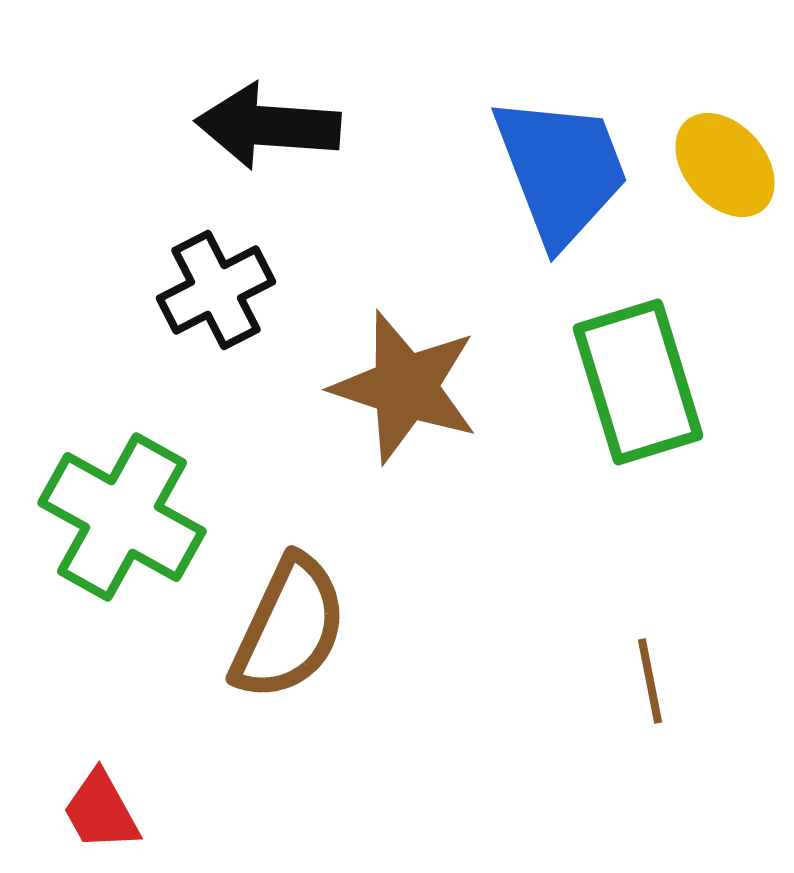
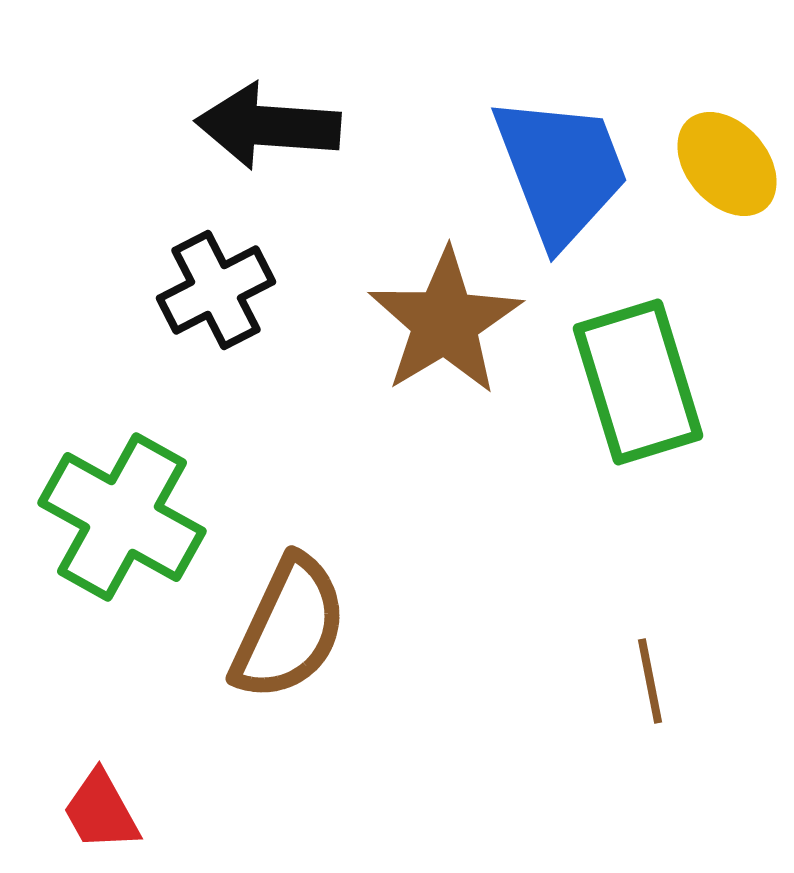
yellow ellipse: moved 2 px right, 1 px up
brown star: moved 40 px right, 65 px up; rotated 23 degrees clockwise
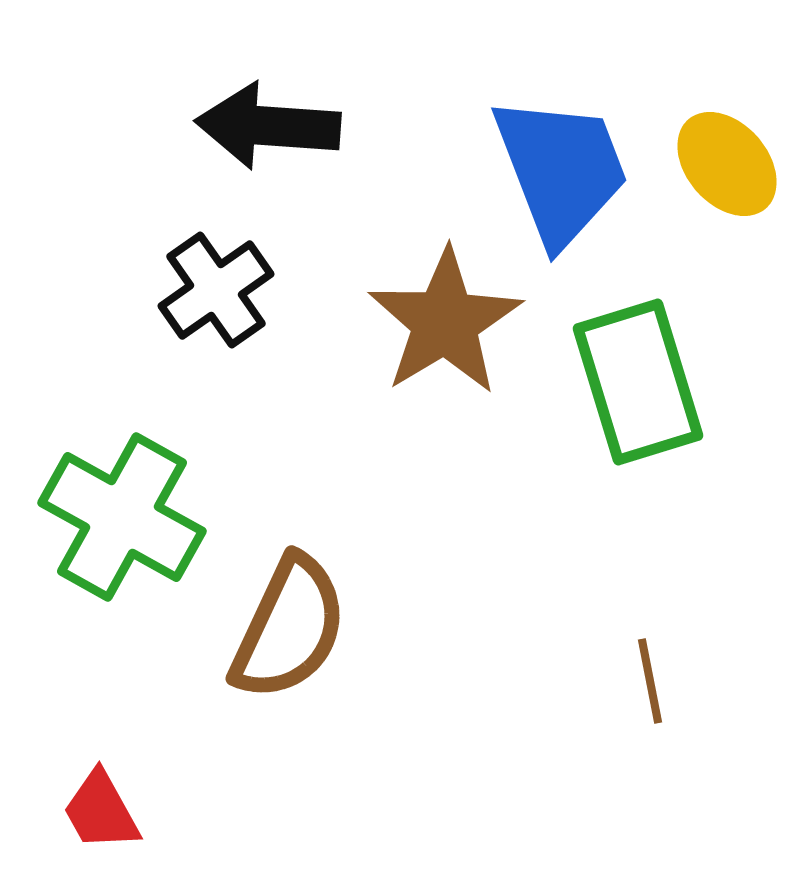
black cross: rotated 8 degrees counterclockwise
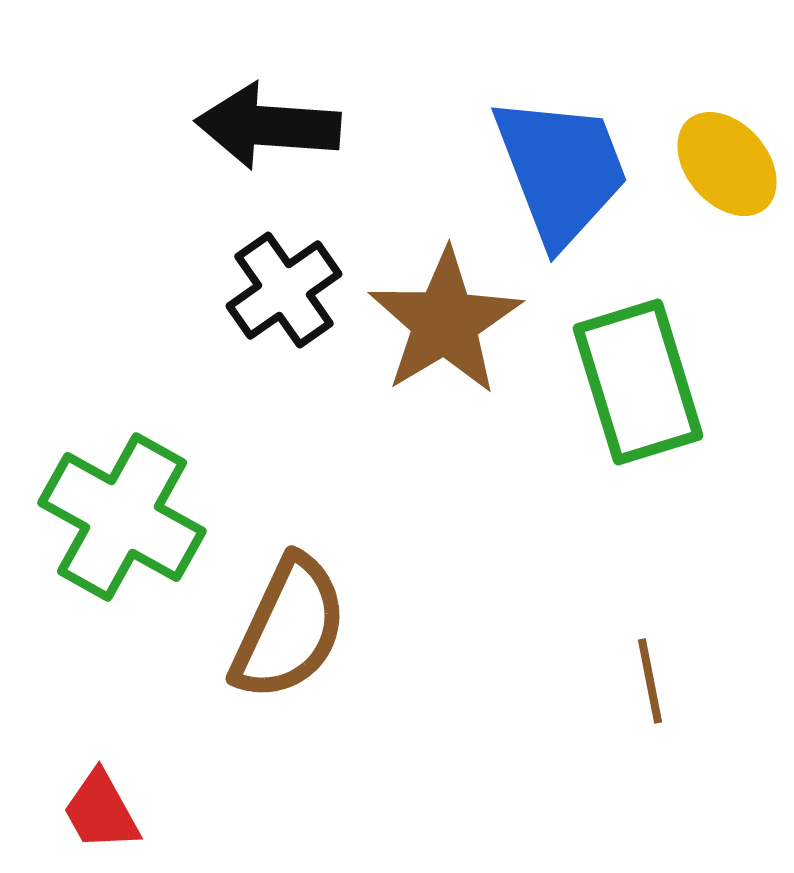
black cross: moved 68 px right
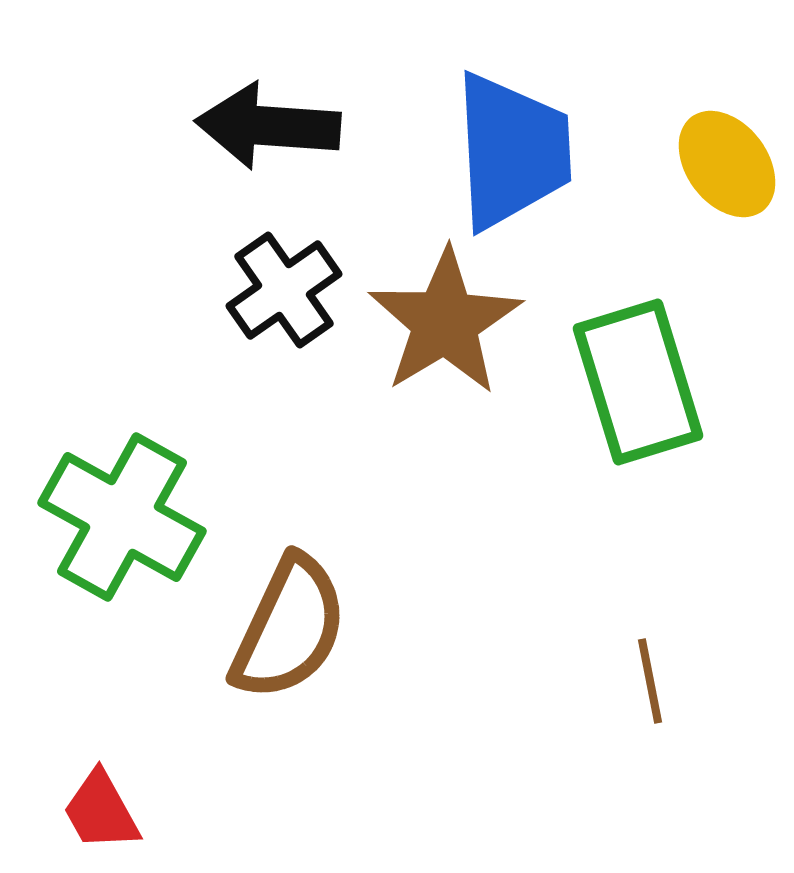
yellow ellipse: rotated 4 degrees clockwise
blue trapezoid: moved 49 px left, 19 px up; rotated 18 degrees clockwise
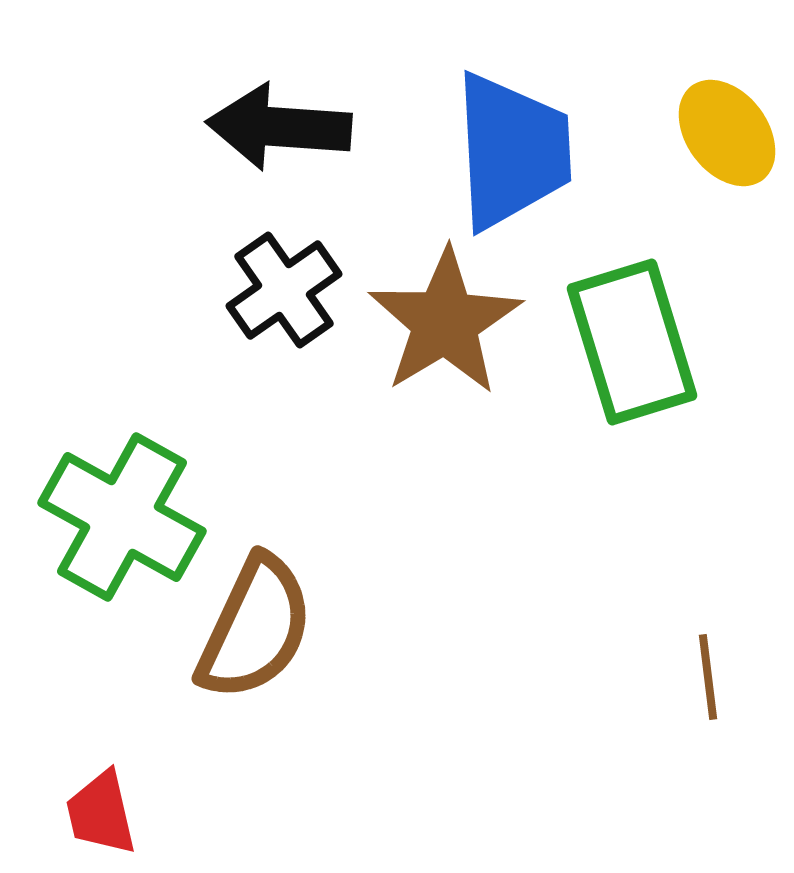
black arrow: moved 11 px right, 1 px down
yellow ellipse: moved 31 px up
green rectangle: moved 6 px left, 40 px up
brown semicircle: moved 34 px left
brown line: moved 58 px right, 4 px up; rotated 4 degrees clockwise
red trapezoid: moved 2 px down; rotated 16 degrees clockwise
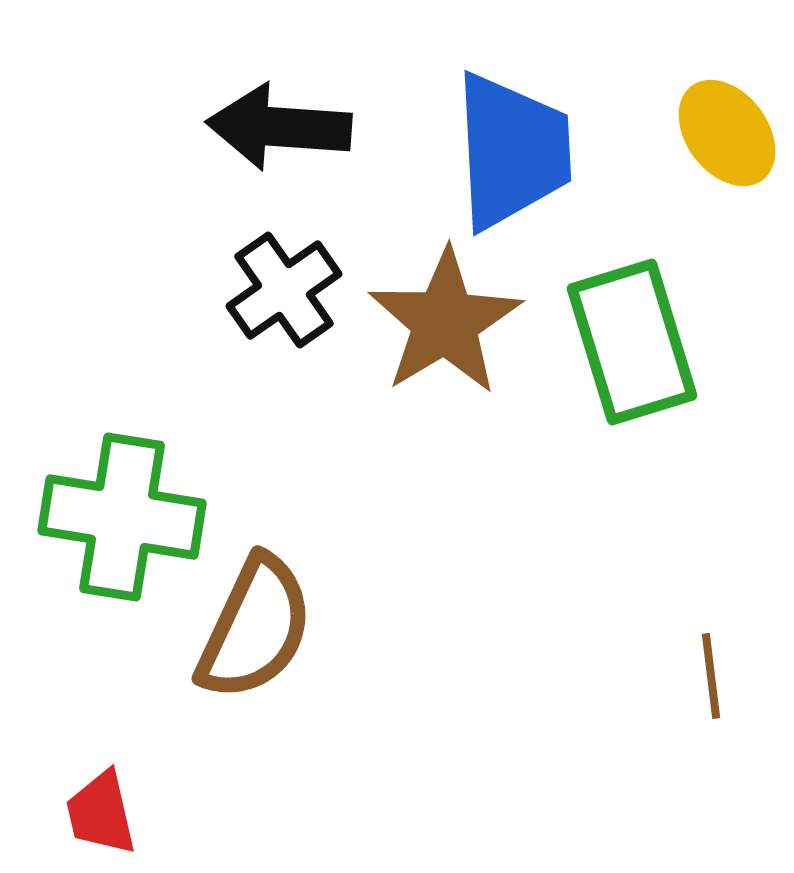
green cross: rotated 20 degrees counterclockwise
brown line: moved 3 px right, 1 px up
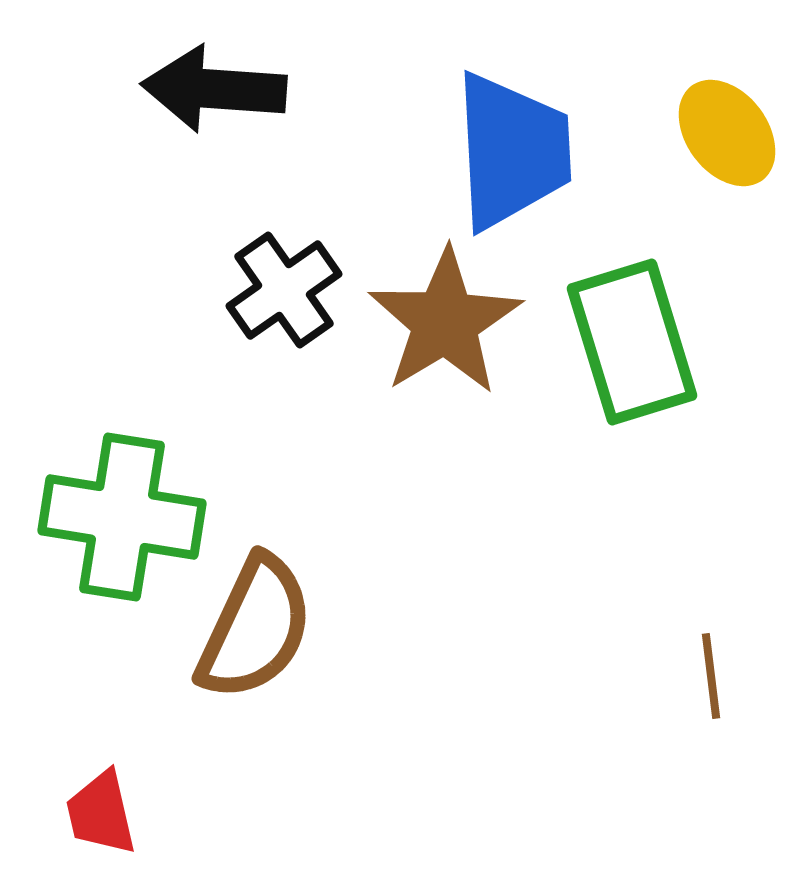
black arrow: moved 65 px left, 38 px up
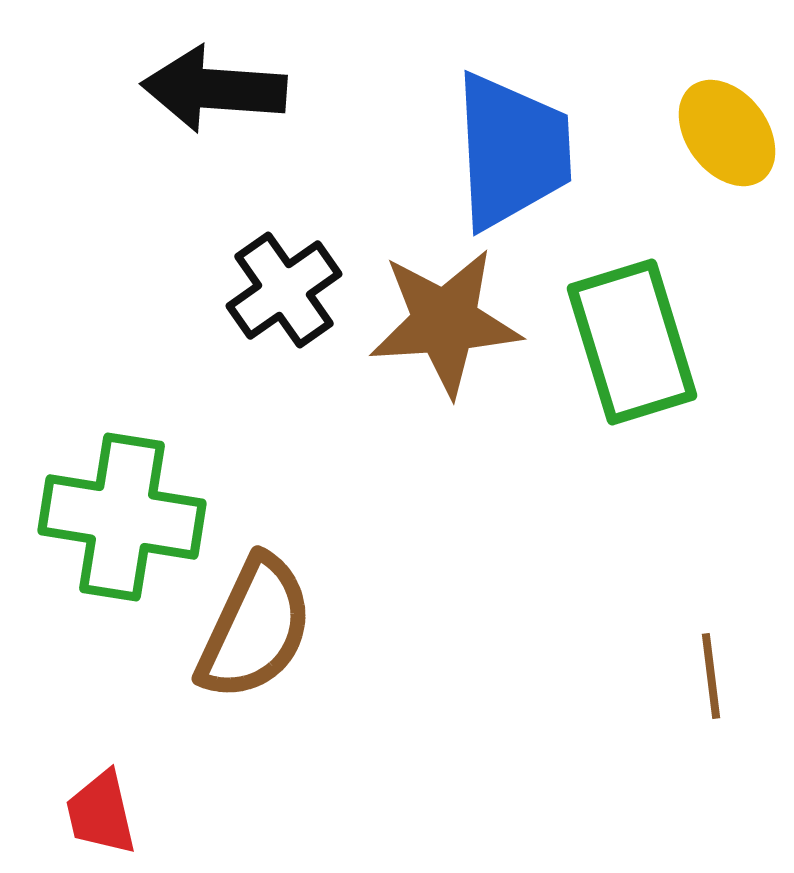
brown star: rotated 27 degrees clockwise
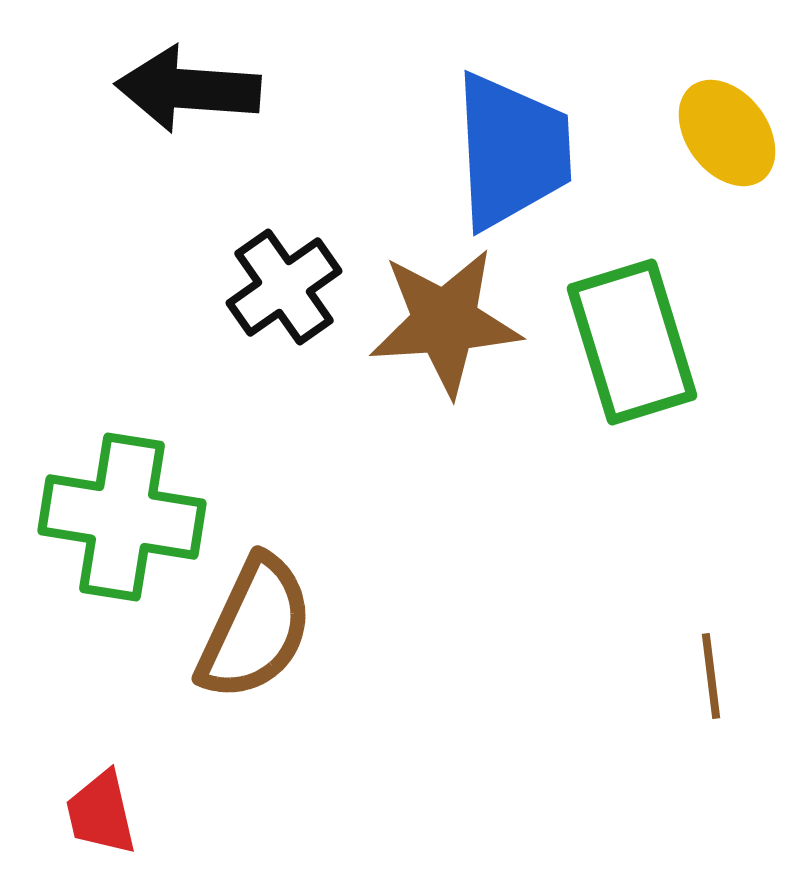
black arrow: moved 26 px left
black cross: moved 3 px up
